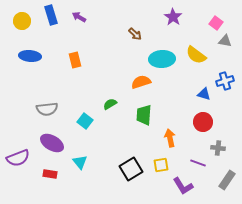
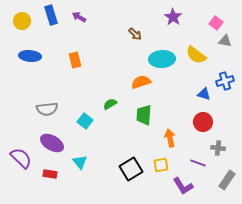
purple semicircle: moved 3 px right; rotated 115 degrees counterclockwise
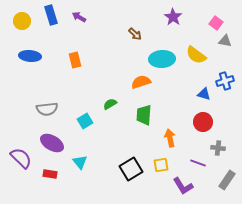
cyan square: rotated 21 degrees clockwise
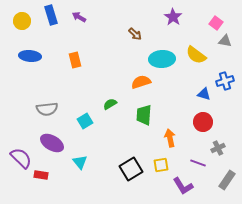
gray cross: rotated 32 degrees counterclockwise
red rectangle: moved 9 px left, 1 px down
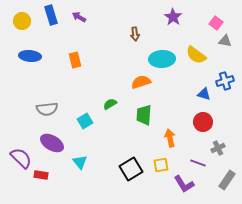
brown arrow: rotated 40 degrees clockwise
purple L-shape: moved 1 px right, 2 px up
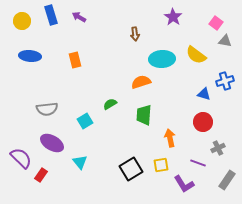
red rectangle: rotated 64 degrees counterclockwise
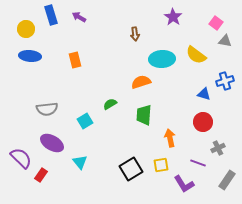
yellow circle: moved 4 px right, 8 px down
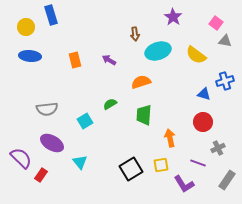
purple arrow: moved 30 px right, 43 px down
yellow circle: moved 2 px up
cyan ellipse: moved 4 px left, 8 px up; rotated 15 degrees counterclockwise
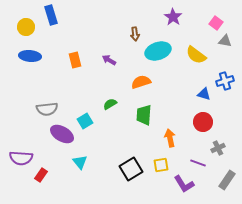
purple ellipse: moved 10 px right, 9 px up
purple semicircle: rotated 140 degrees clockwise
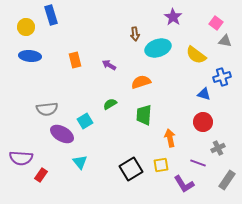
cyan ellipse: moved 3 px up
purple arrow: moved 5 px down
blue cross: moved 3 px left, 4 px up
